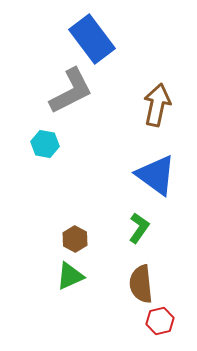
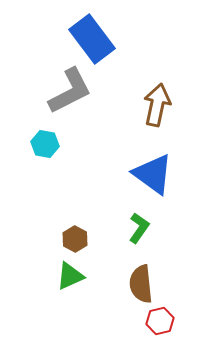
gray L-shape: moved 1 px left
blue triangle: moved 3 px left, 1 px up
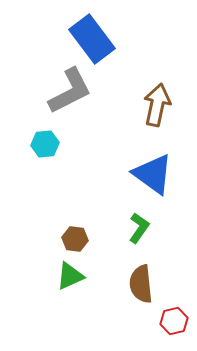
cyan hexagon: rotated 16 degrees counterclockwise
brown hexagon: rotated 20 degrees counterclockwise
red hexagon: moved 14 px right
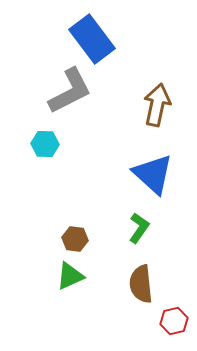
cyan hexagon: rotated 8 degrees clockwise
blue triangle: rotated 6 degrees clockwise
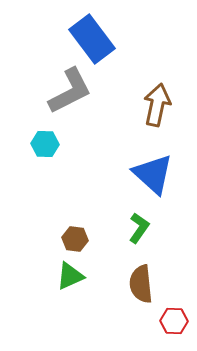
red hexagon: rotated 16 degrees clockwise
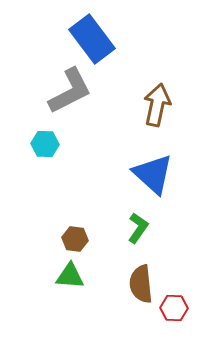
green L-shape: moved 1 px left
green triangle: rotated 28 degrees clockwise
red hexagon: moved 13 px up
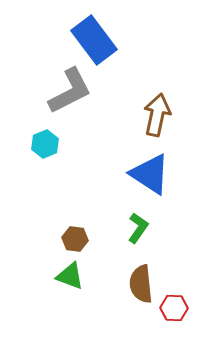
blue rectangle: moved 2 px right, 1 px down
brown arrow: moved 10 px down
cyan hexagon: rotated 24 degrees counterclockwise
blue triangle: moved 3 px left; rotated 9 degrees counterclockwise
green triangle: rotated 16 degrees clockwise
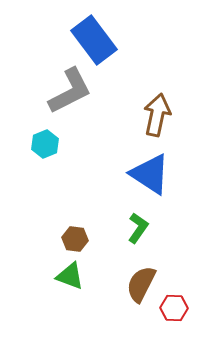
brown semicircle: rotated 33 degrees clockwise
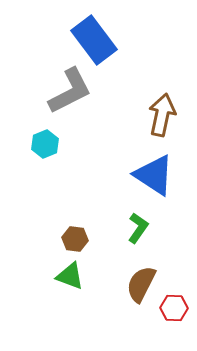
brown arrow: moved 5 px right
blue triangle: moved 4 px right, 1 px down
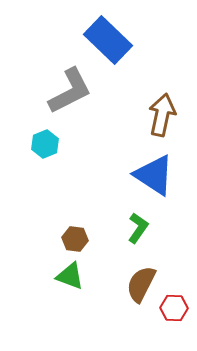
blue rectangle: moved 14 px right; rotated 9 degrees counterclockwise
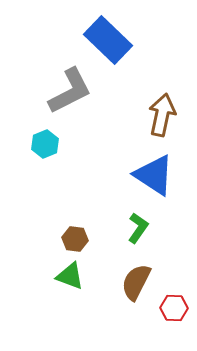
brown semicircle: moved 5 px left, 2 px up
